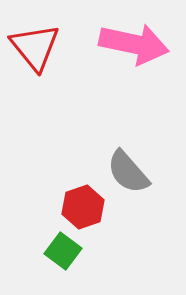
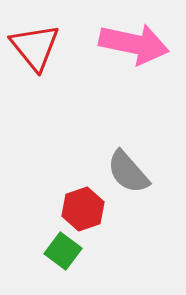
red hexagon: moved 2 px down
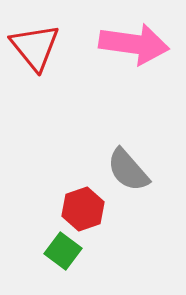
pink arrow: rotated 4 degrees counterclockwise
gray semicircle: moved 2 px up
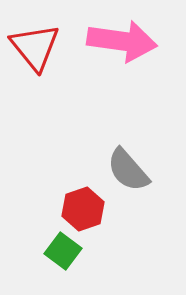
pink arrow: moved 12 px left, 3 px up
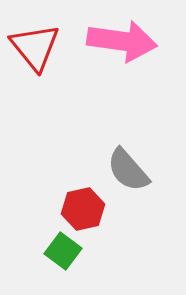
red hexagon: rotated 6 degrees clockwise
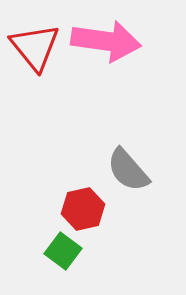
pink arrow: moved 16 px left
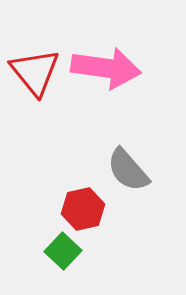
pink arrow: moved 27 px down
red triangle: moved 25 px down
green square: rotated 6 degrees clockwise
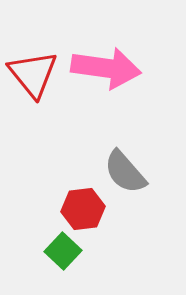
red triangle: moved 2 px left, 2 px down
gray semicircle: moved 3 px left, 2 px down
red hexagon: rotated 6 degrees clockwise
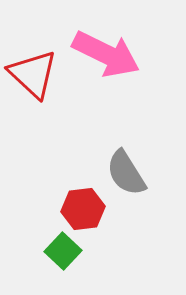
pink arrow: moved 14 px up; rotated 18 degrees clockwise
red triangle: rotated 8 degrees counterclockwise
gray semicircle: moved 1 px right, 1 px down; rotated 9 degrees clockwise
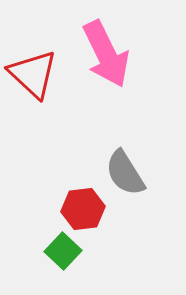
pink arrow: rotated 38 degrees clockwise
gray semicircle: moved 1 px left
